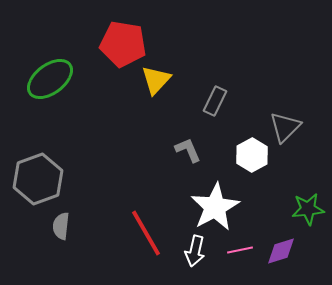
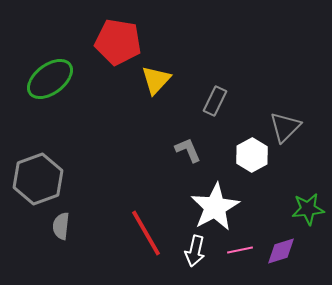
red pentagon: moved 5 px left, 2 px up
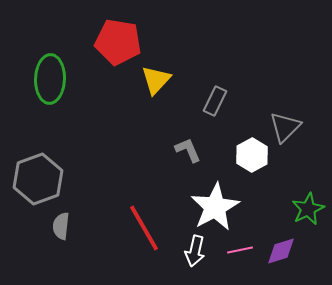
green ellipse: rotated 51 degrees counterclockwise
green star: rotated 20 degrees counterclockwise
red line: moved 2 px left, 5 px up
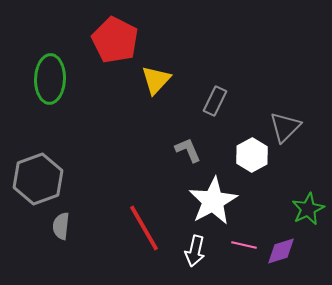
red pentagon: moved 3 px left, 2 px up; rotated 18 degrees clockwise
white star: moved 2 px left, 6 px up
pink line: moved 4 px right, 5 px up; rotated 25 degrees clockwise
